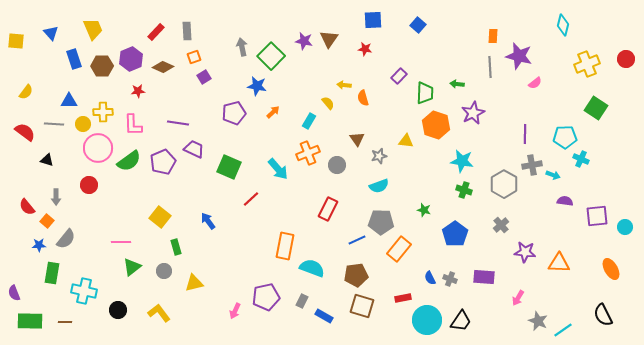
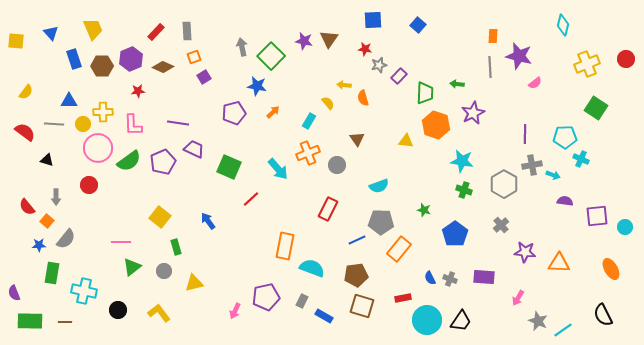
gray star at (379, 156): moved 91 px up
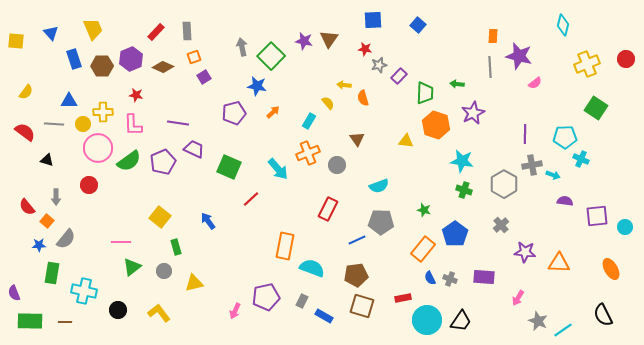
red star at (138, 91): moved 2 px left, 4 px down; rotated 16 degrees clockwise
orange rectangle at (399, 249): moved 24 px right
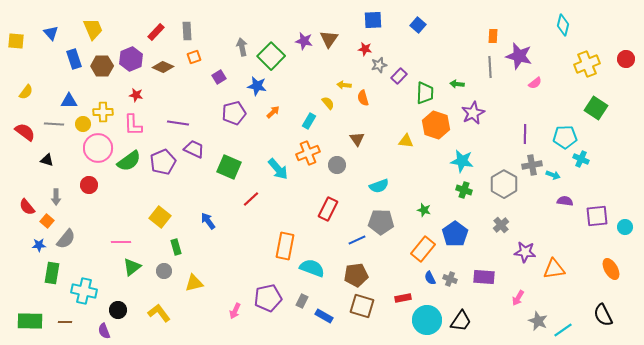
purple square at (204, 77): moved 15 px right
orange triangle at (559, 263): moved 5 px left, 6 px down; rotated 10 degrees counterclockwise
purple semicircle at (14, 293): moved 90 px right, 38 px down
purple pentagon at (266, 297): moved 2 px right, 1 px down
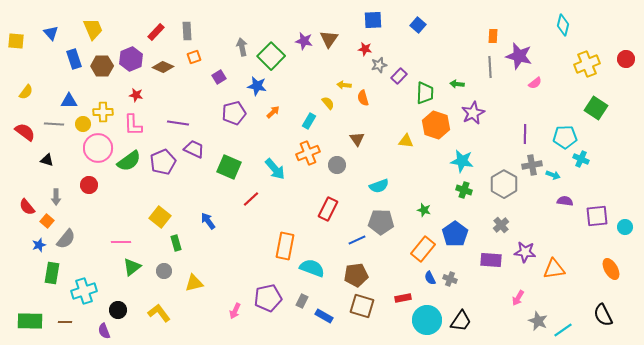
cyan arrow at (278, 169): moved 3 px left
blue star at (39, 245): rotated 16 degrees counterclockwise
green rectangle at (176, 247): moved 4 px up
purple rectangle at (484, 277): moved 7 px right, 17 px up
cyan cross at (84, 291): rotated 30 degrees counterclockwise
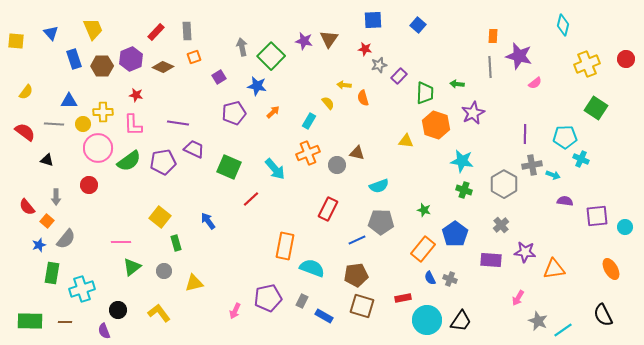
brown triangle at (357, 139): moved 14 px down; rotated 42 degrees counterclockwise
purple pentagon at (163, 162): rotated 15 degrees clockwise
cyan cross at (84, 291): moved 2 px left, 2 px up
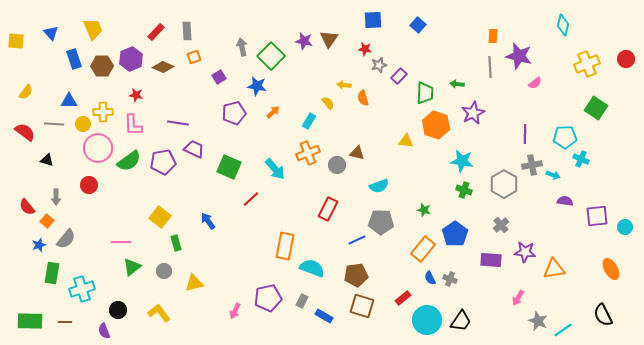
red rectangle at (403, 298): rotated 28 degrees counterclockwise
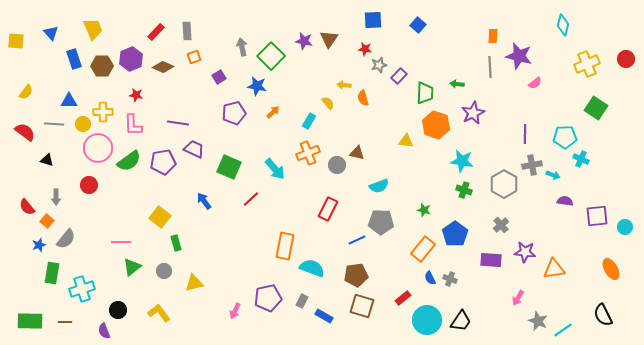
blue arrow at (208, 221): moved 4 px left, 20 px up
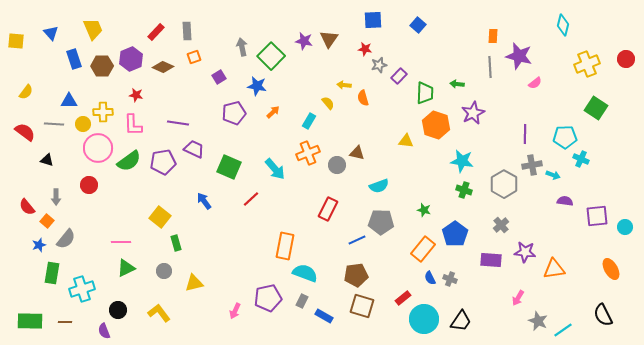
green triangle at (132, 267): moved 6 px left, 1 px down; rotated 12 degrees clockwise
cyan semicircle at (312, 268): moved 7 px left, 5 px down
cyan circle at (427, 320): moved 3 px left, 1 px up
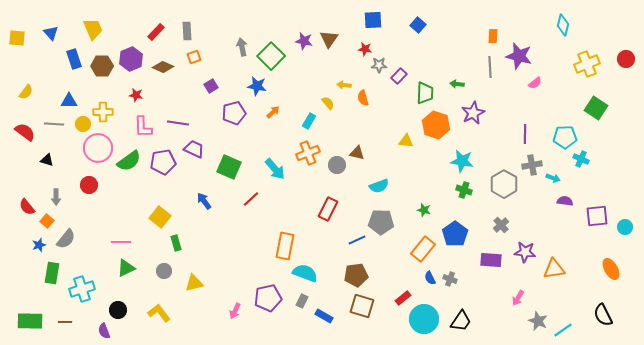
yellow square at (16, 41): moved 1 px right, 3 px up
gray star at (379, 65): rotated 14 degrees clockwise
purple square at (219, 77): moved 8 px left, 9 px down
pink L-shape at (133, 125): moved 10 px right, 2 px down
cyan arrow at (553, 175): moved 3 px down
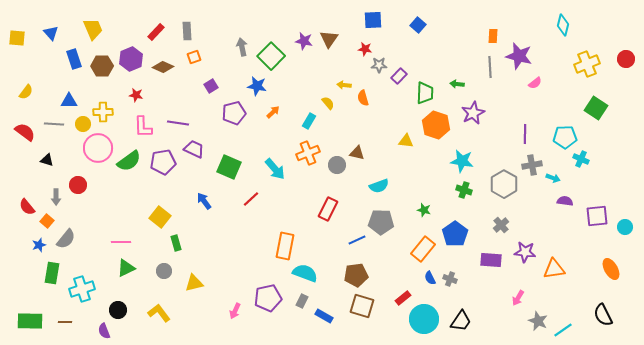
red circle at (89, 185): moved 11 px left
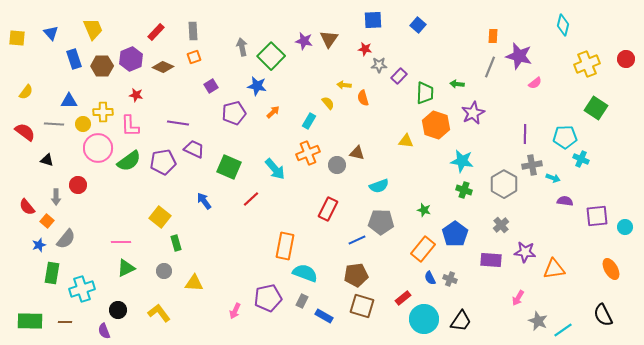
gray rectangle at (187, 31): moved 6 px right
gray line at (490, 67): rotated 25 degrees clockwise
pink L-shape at (143, 127): moved 13 px left, 1 px up
yellow triangle at (194, 283): rotated 18 degrees clockwise
